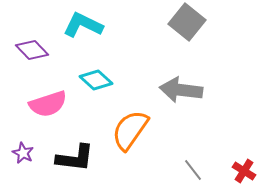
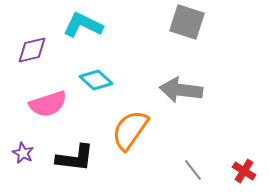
gray square: rotated 21 degrees counterclockwise
purple diamond: rotated 60 degrees counterclockwise
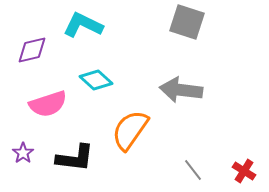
purple star: rotated 10 degrees clockwise
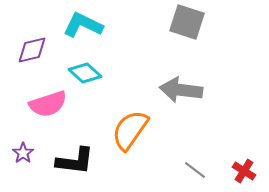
cyan diamond: moved 11 px left, 7 px up
black L-shape: moved 3 px down
gray line: moved 2 px right; rotated 15 degrees counterclockwise
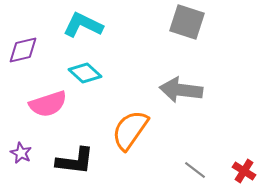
purple diamond: moved 9 px left
purple star: moved 2 px left; rotated 10 degrees counterclockwise
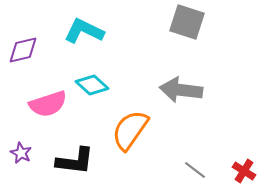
cyan L-shape: moved 1 px right, 6 px down
cyan diamond: moved 7 px right, 12 px down
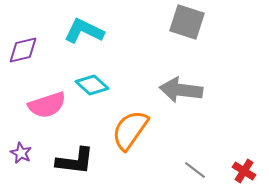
pink semicircle: moved 1 px left, 1 px down
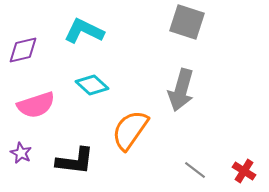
gray arrow: rotated 81 degrees counterclockwise
pink semicircle: moved 11 px left
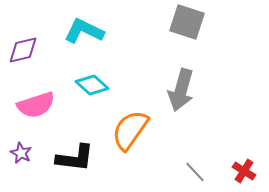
black L-shape: moved 3 px up
gray line: moved 2 px down; rotated 10 degrees clockwise
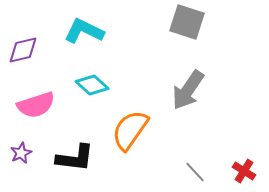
gray arrow: moved 7 px right; rotated 18 degrees clockwise
purple star: rotated 20 degrees clockwise
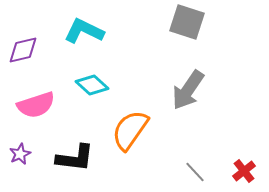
purple star: moved 1 px left, 1 px down
red cross: rotated 20 degrees clockwise
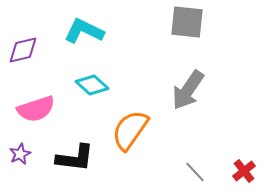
gray square: rotated 12 degrees counterclockwise
pink semicircle: moved 4 px down
